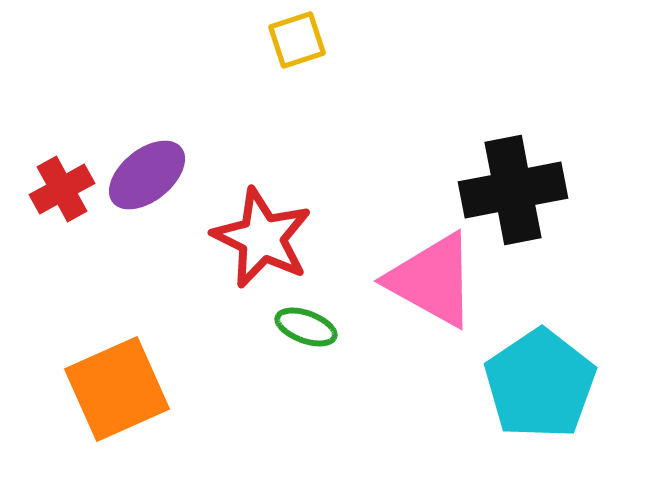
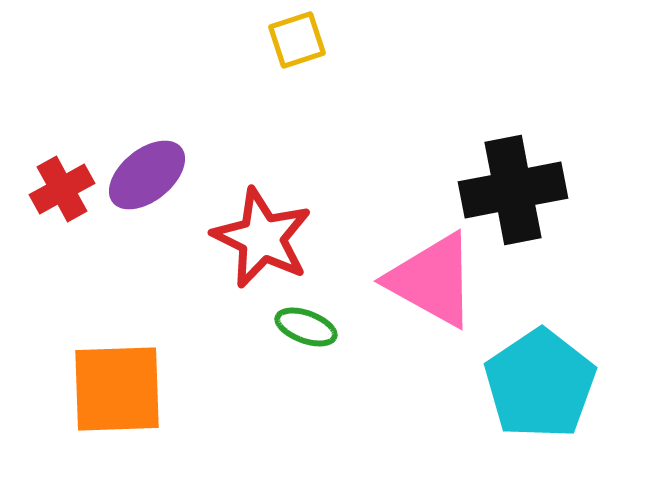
orange square: rotated 22 degrees clockwise
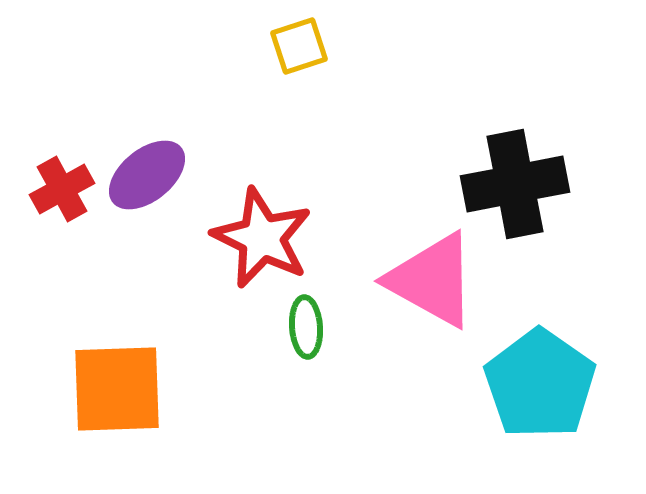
yellow square: moved 2 px right, 6 px down
black cross: moved 2 px right, 6 px up
green ellipse: rotated 66 degrees clockwise
cyan pentagon: rotated 3 degrees counterclockwise
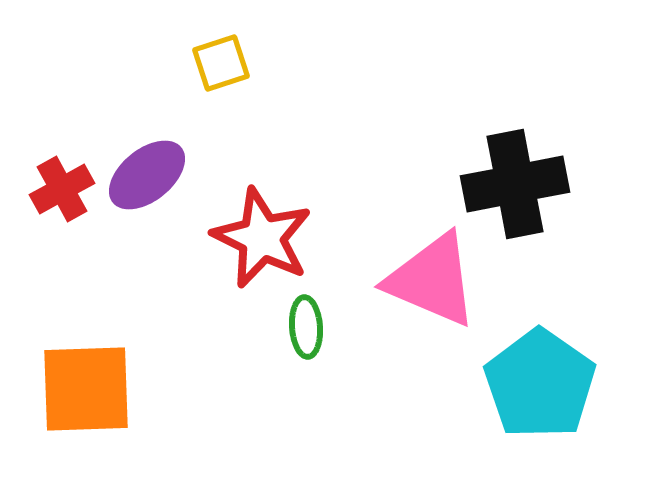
yellow square: moved 78 px left, 17 px down
pink triangle: rotated 6 degrees counterclockwise
orange square: moved 31 px left
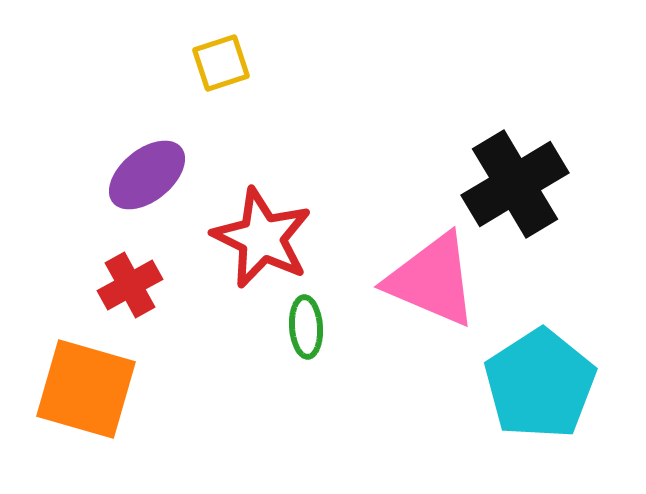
black cross: rotated 20 degrees counterclockwise
red cross: moved 68 px right, 96 px down
cyan pentagon: rotated 4 degrees clockwise
orange square: rotated 18 degrees clockwise
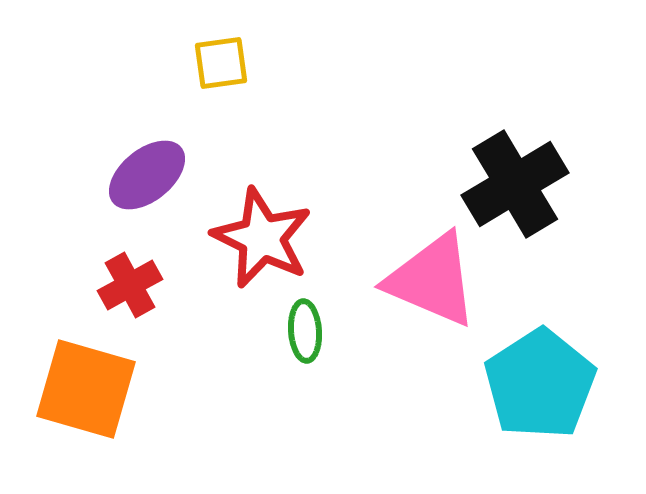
yellow square: rotated 10 degrees clockwise
green ellipse: moved 1 px left, 4 px down
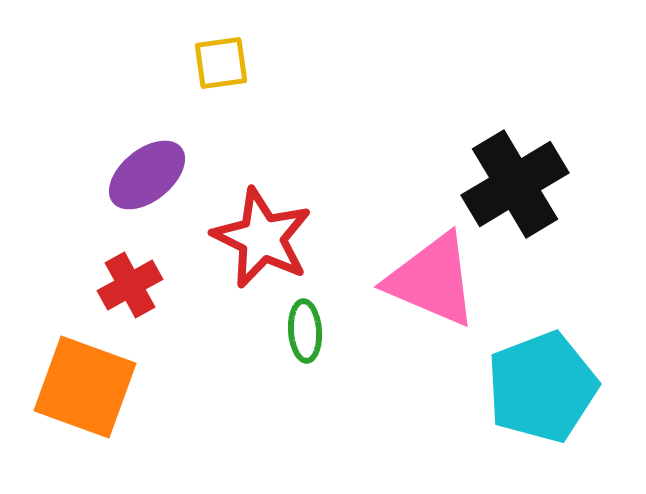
cyan pentagon: moved 2 px right, 3 px down; rotated 12 degrees clockwise
orange square: moved 1 px left, 2 px up; rotated 4 degrees clockwise
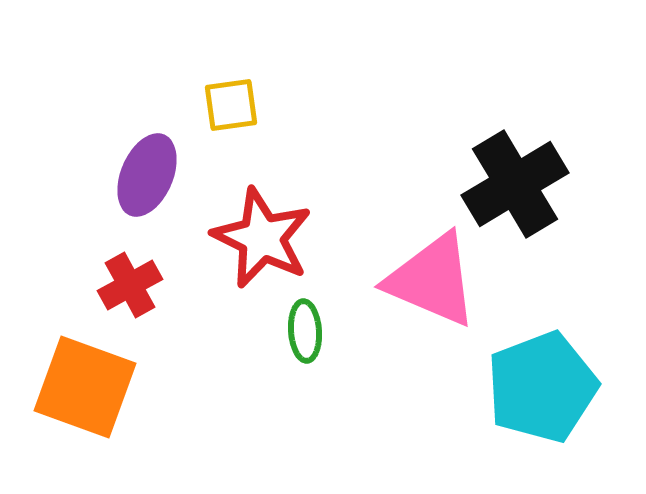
yellow square: moved 10 px right, 42 px down
purple ellipse: rotated 28 degrees counterclockwise
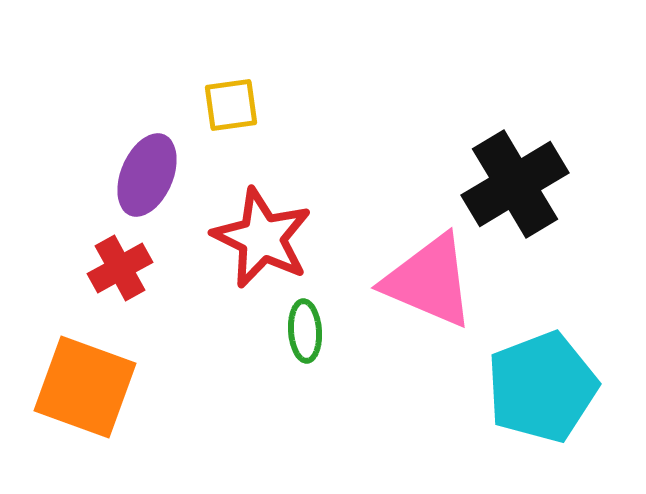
pink triangle: moved 3 px left, 1 px down
red cross: moved 10 px left, 17 px up
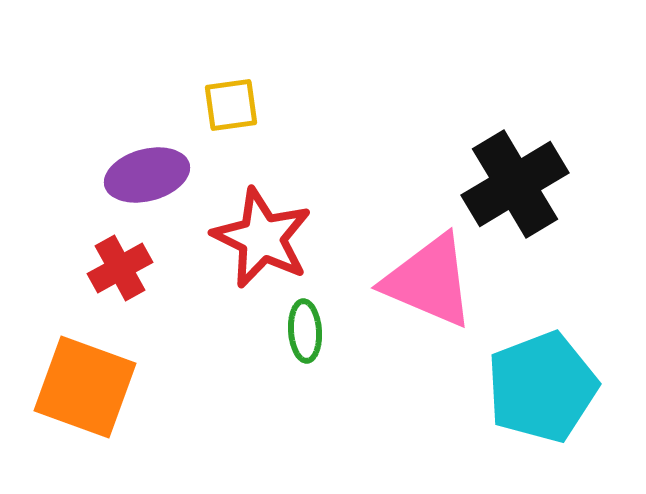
purple ellipse: rotated 52 degrees clockwise
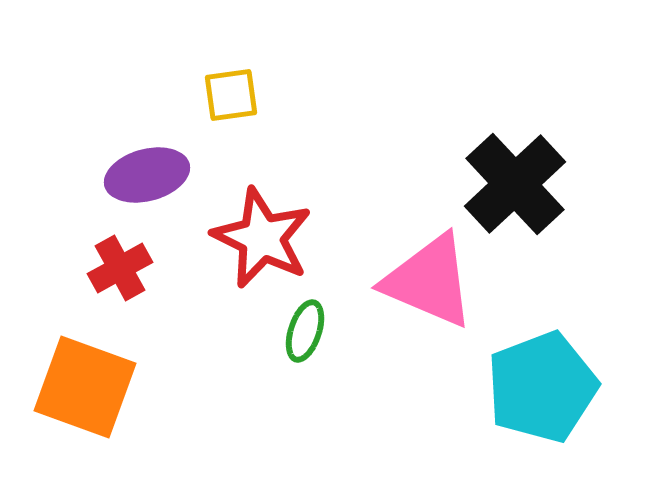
yellow square: moved 10 px up
black cross: rotated 12 degrees counterclockwise
green ellipse: rotated 22 degrees clockwise
